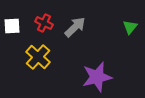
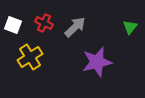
white square: moved 1 px right, 1 px up; rotated 24 degrees clockwise
yellow cross: moved 8 px left; rotated 15 degrees clockwise
purple star: moved 15 px up
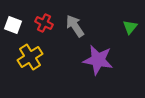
gray arrow: moved 1 px up; rotated 80 degrees counterclockwise
purple star: moved 1 px right, 2 px up; rotated 24 degrees clockwise
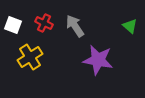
green triangle: moved 1 px up; rotated 28 degrees counterclockwise
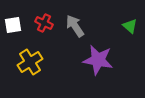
white square: rotated 30 degrees counterclockwise
yellow cross: moved 5 px down
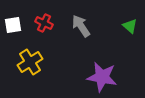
gray arrow: moved 6 px right
purple star: moved 4 px right, 17 px down
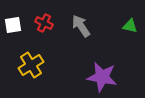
green triangle: rotated 28 degrees counterclockwise
yellow cross: moved 1 px right, 3 px down
